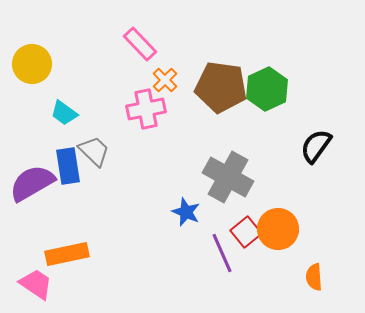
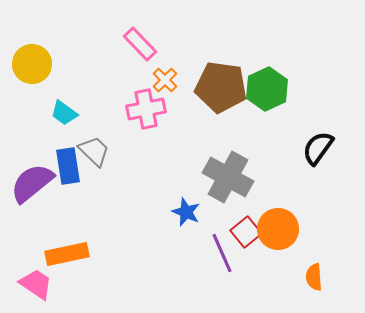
black semicircle: moved 2 px right, 2 px down
purple semicircle: rotated 9 degrees counterclockwise
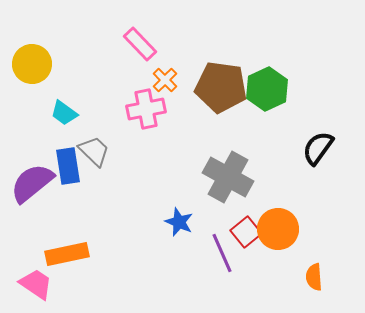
blue star: moved 7 px left, 10 px down
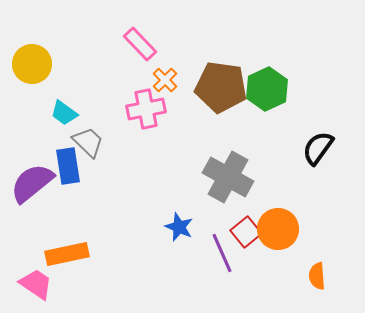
gray trapezoid: moved 6 px left, 9 px up
blue star: moved 5 px down
orange semicircle: moved 3 px right, 1 px up
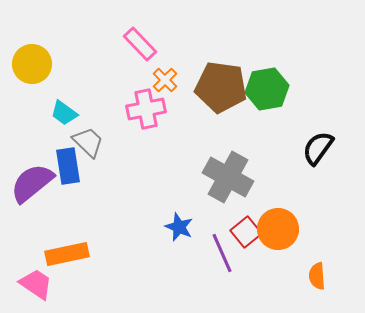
green hexagon: rotated 15 degrees clockwise
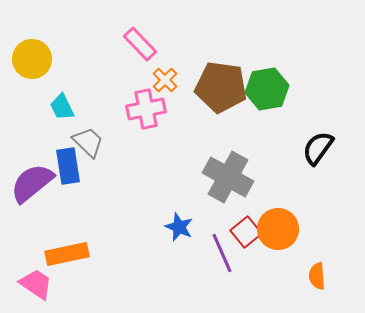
yellow circle: moved 5 px up
cyan trapezoid: moved 2 px left, 6 px up; rotated 28 degrees clockwise
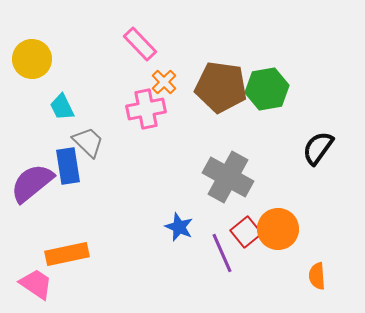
orange cross: moved 1 px left, 2 px down
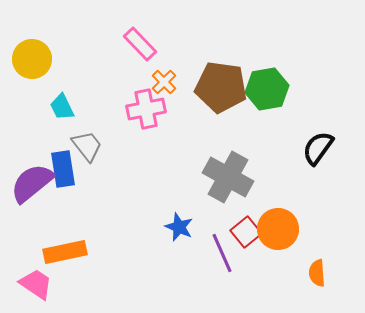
gray trapezoid: moved 1 px left, 4 px down; rotated 8 degrees clockwise
blue rectangle: moved 5 px left, 3 px down
orange rectangle: moved 2 px left, 2 px up
orange semicircle: moved 3 px up
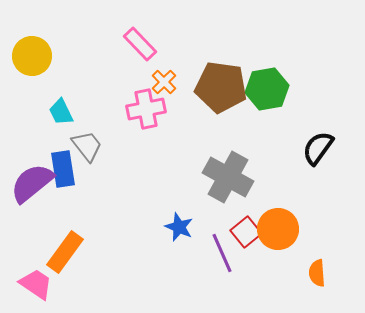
yellow circle: moved 3 px up
cyan trapezoid: moved 1 px left, 5 px down
orange rectangle: rotated 42 degrees counterclockwise
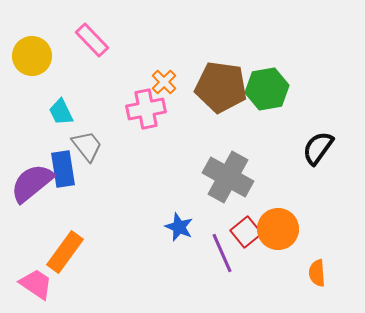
pink rectangle: moved 48 px left, 4 px up
